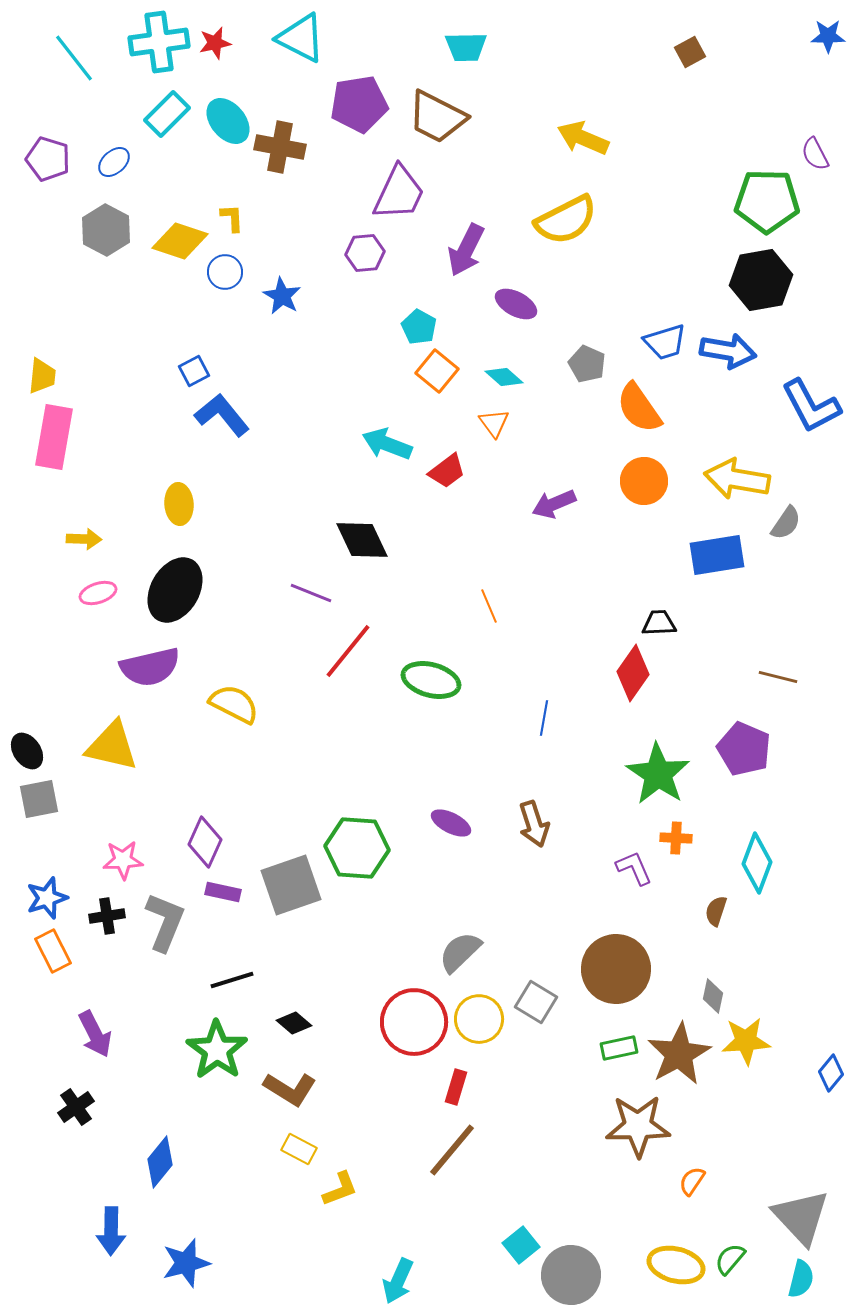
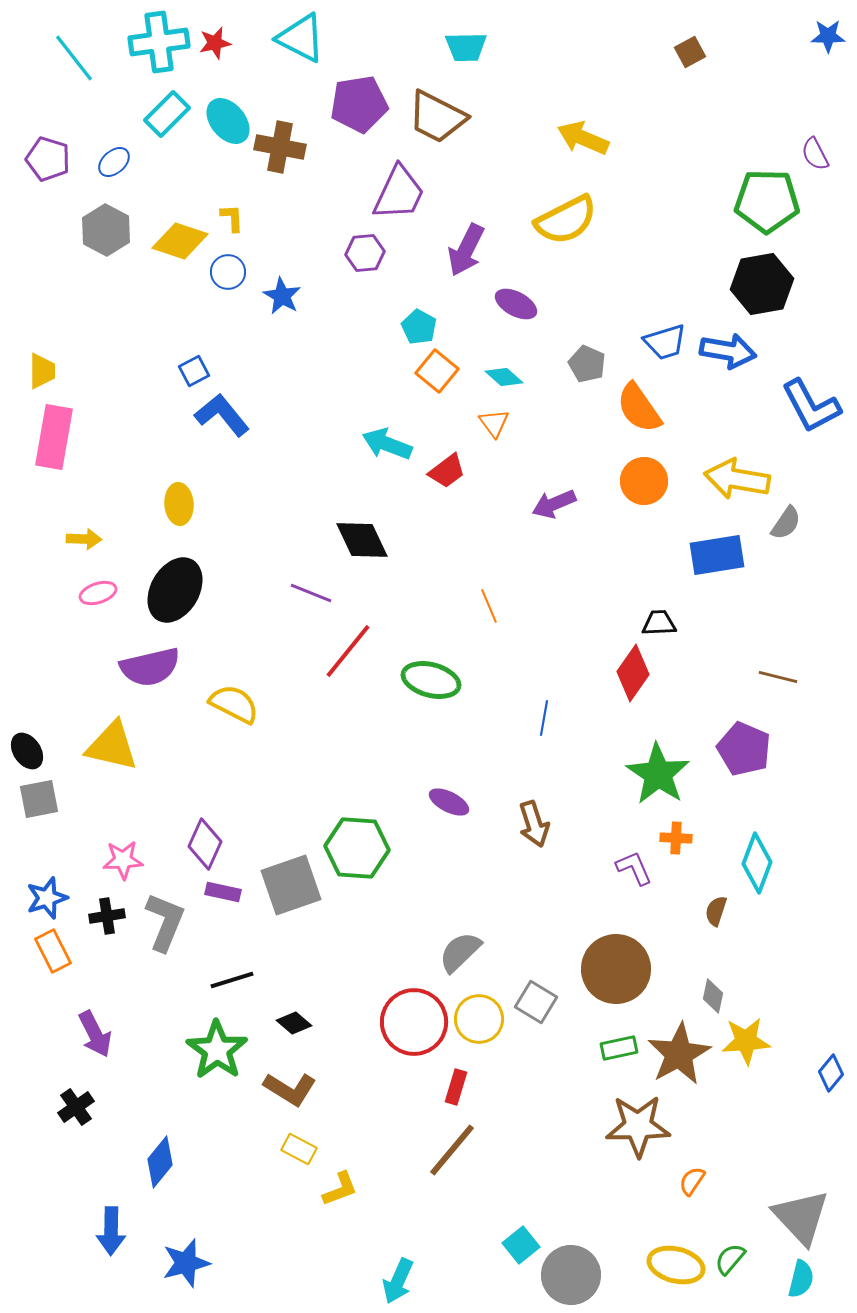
blue circle at (225, 272): moved 3 px right
black hexagon at (761, 280): moved 1 px right, 4 px down
yellow trapezoid at (42, 376): moved 5 px up; rotated 6 degrees counterclockwise
purple ellipse at (451, 823): moved 2 px left, 21 px up
purple diamond at (205, 842): moved 2 px down
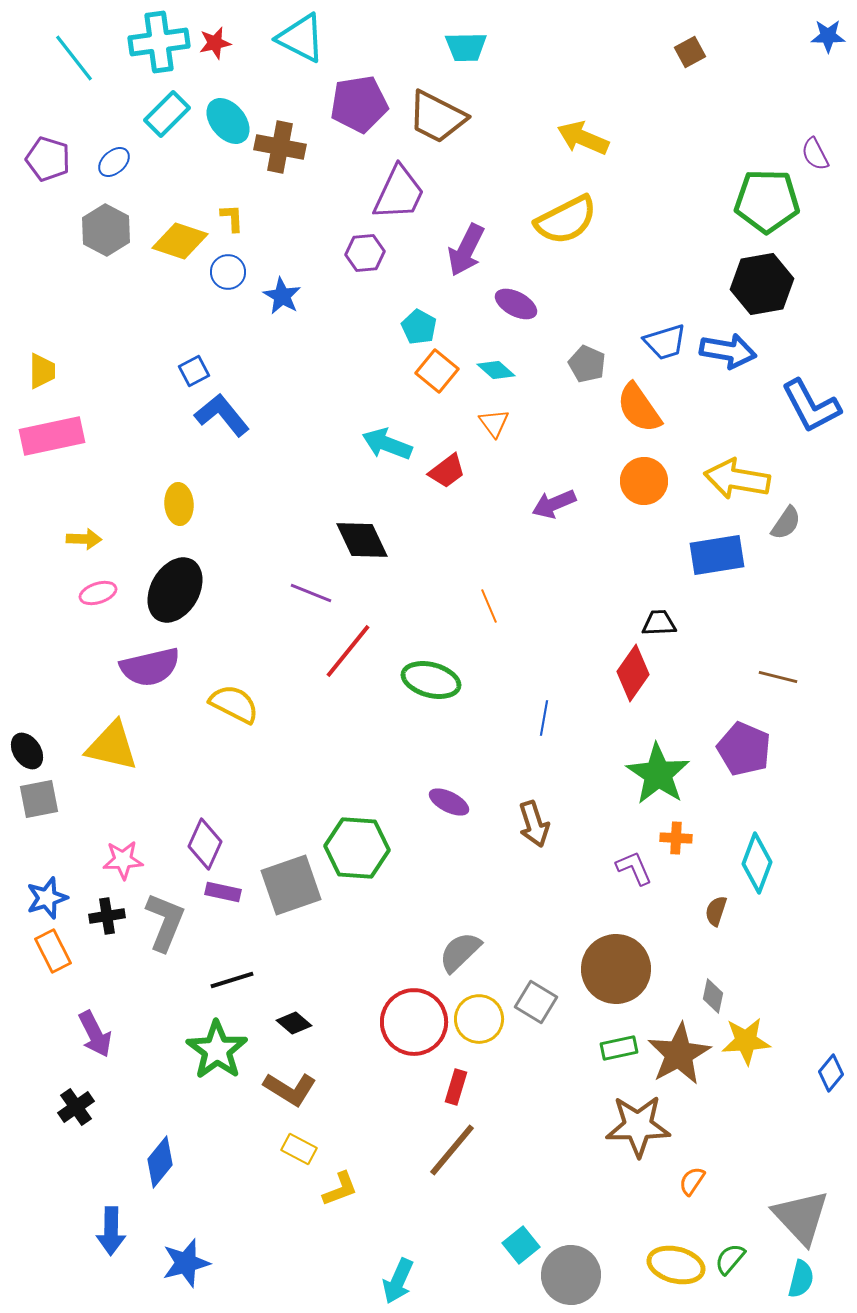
cyan diamond at (504, 377): moved 8 px left, 7 px up
pink rectangle at (54, 437): moved 2 px left, 1 px up; rotated 68 degrees clockwise
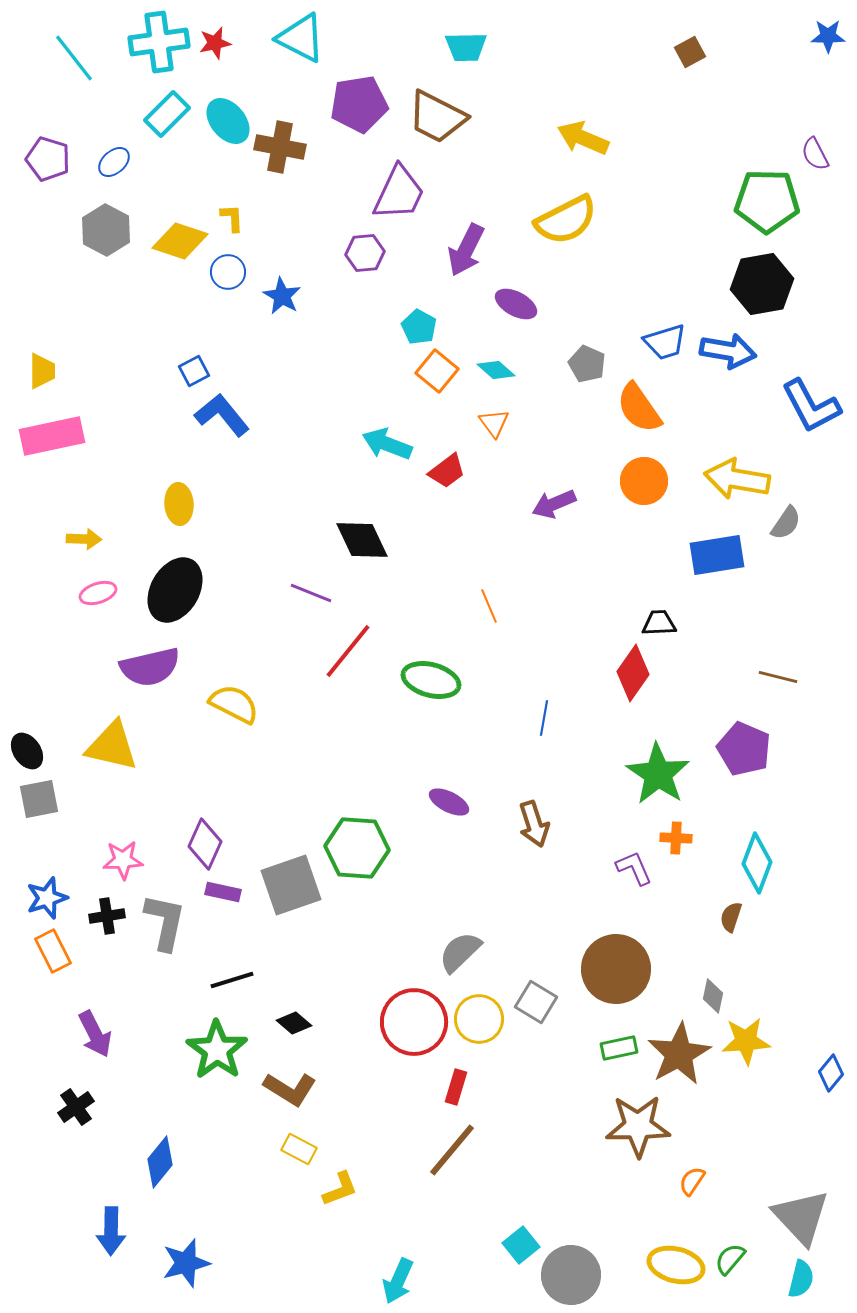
brown semicircle at (716, 911): moved 15 px right, 6 px down
gray L-shape at (165, 922): rotated 10 degrees counterclockwise
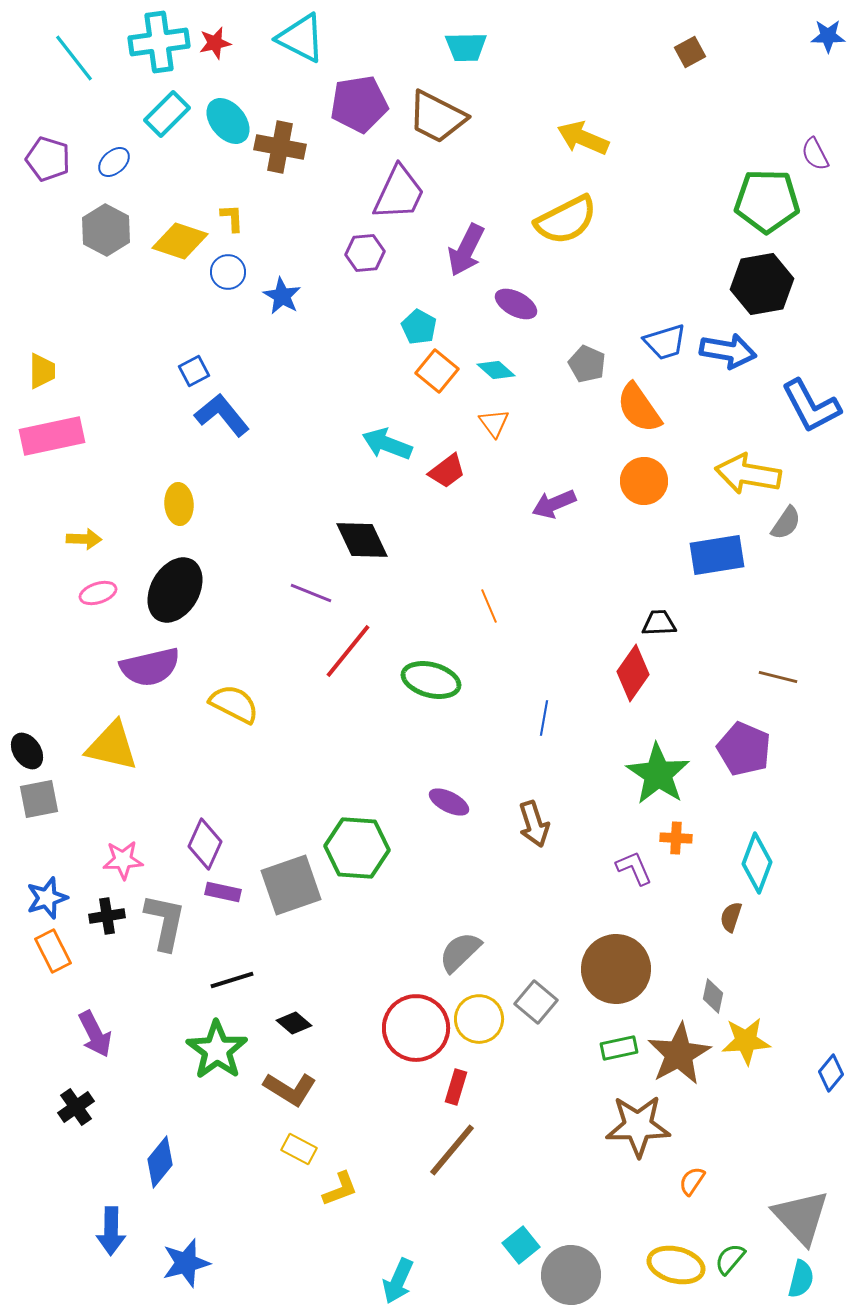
yellow arrow at (737, 479): moved 11 px right, 5 px up
gray square at (536, 1002): rotated 9 degrees clockwise
red circle at (414, 1022): moved 2 px right, 6 px down
